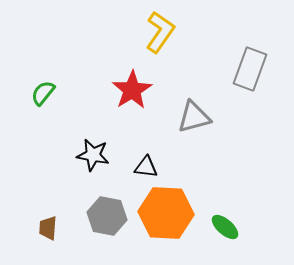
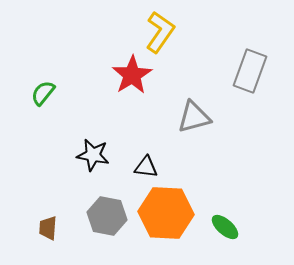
gray rectangle: moved 2 px down
red star: moved 15 px up
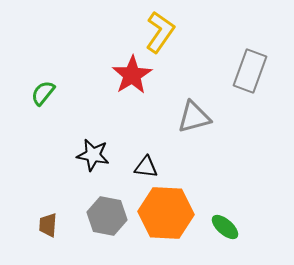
brown trapezoid: moved 3 px up
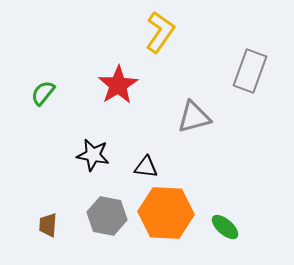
red star: moved 14 px left, 10 px down
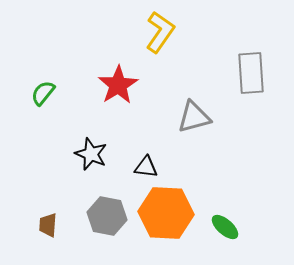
gray rectangle: moved 1 px right, 2 px down; rotated 24 degrees counterclockwise
black star: moved 2 px left, 1 px up; rotated 12 degrees clockwise
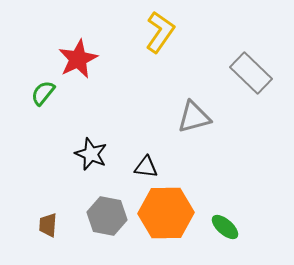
gray rectangle: rotated 42 degrees counterclockwise
red star: moved 40 px left, 26 px up; rotated 6 degrees clockwise
orange hexagon: rotated 4 degrees counterclockwise
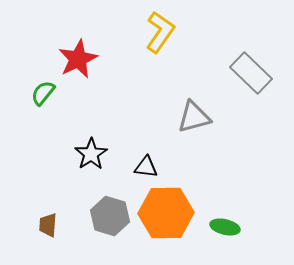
black star: rotated 16 degrees clockwise
gray hexagon: moved 3 px right; rotated 6 degrees clockwise
green ellipse: rotated 28 degrees counterclockwise
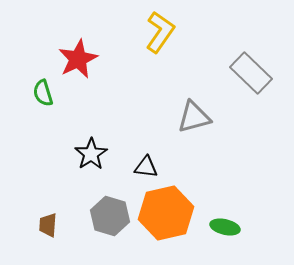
green semicircle: rotated 56 degrees counterclockwise
orange hexagon: rotated 12 degrees counterclockwise
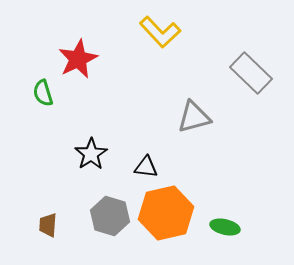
yellow L-shape: rotated 102 degrees clockwise
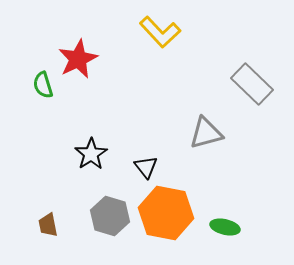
gray rectangle: moved 1 px right, 11 px down
green semicircle: moved 8 px up
gray triangle: moved 12 px right, 16 px down
black triangle: rotated 45 degrees clockwise
orange hexagon: rotated 24 degrees clockwise
brown trapezoid: rotated 15 degrees counterclockwise
